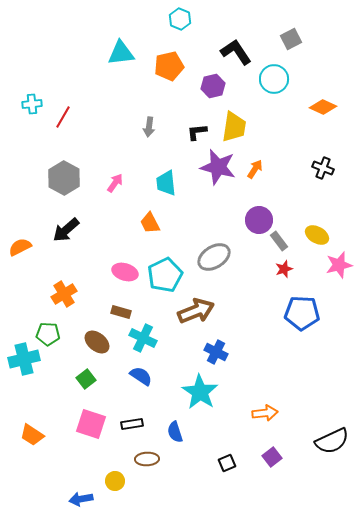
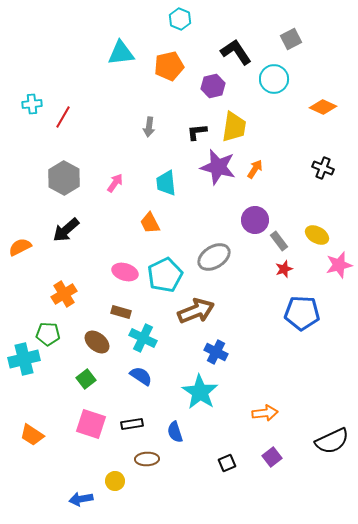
purple circle at (259, 220): moved 4 px left
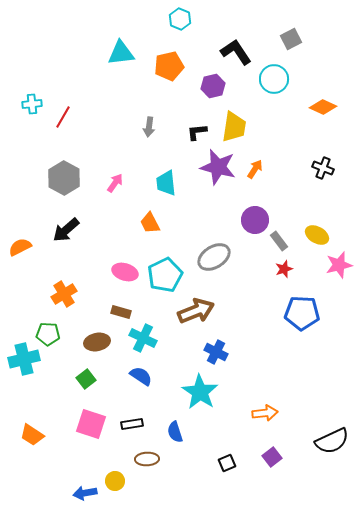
brown ellipse at (97, 342): rotated 50 degrees counterclockwise
blue arrow at (81, 499): moved 4 px right, 6 px up
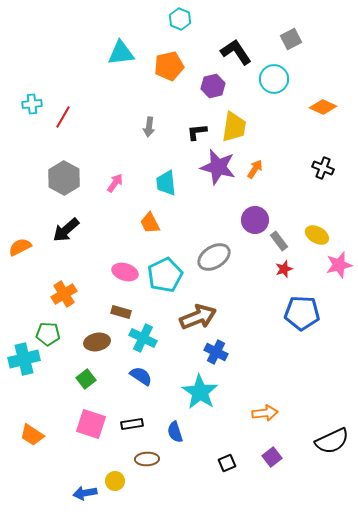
brown arrow at (196, 311): moved 2 px right, 6 px down
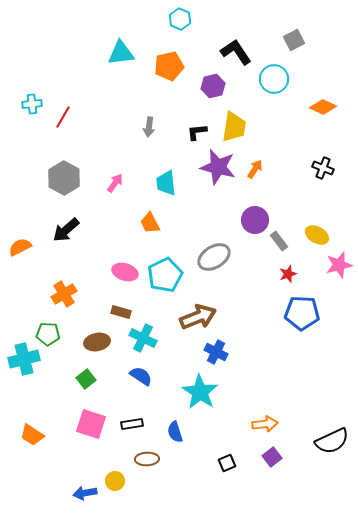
gray square at (291, 39): moved 3 px right, 1 px down
red star at (284, 269): moved 4 px right, 5 px down
orange arrow at (265, 413): moved 11 px down
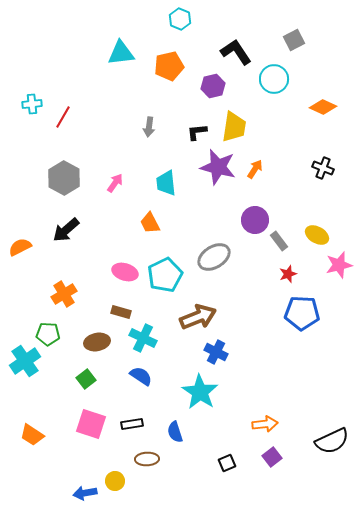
cyan cross at (24, 359): moved 1 px right, 2 px down; rotated 20 degrees counterclockwise
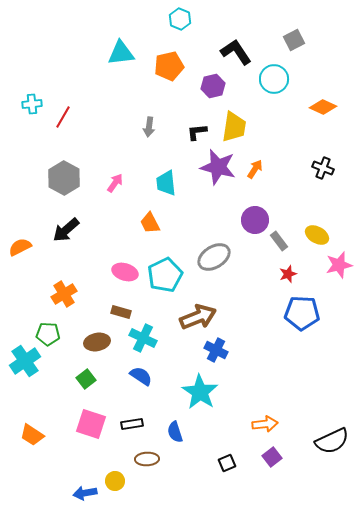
blue cross at (216, 352): moved 2 px up
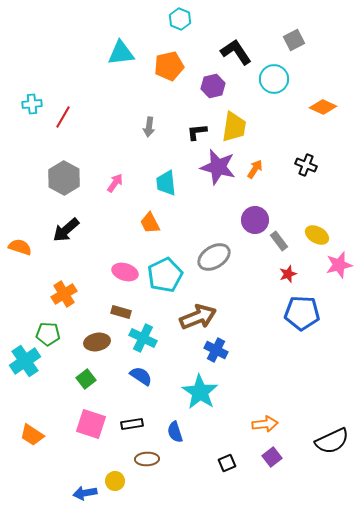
black cross at (323, 168): moved 17 px left, 3 px up
orange semicircle at (20, 247): rotated 45 degrees clockwise
